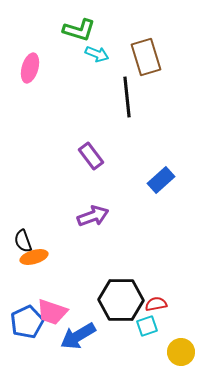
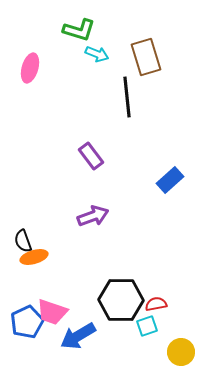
blue rectangle: moved 9 px right
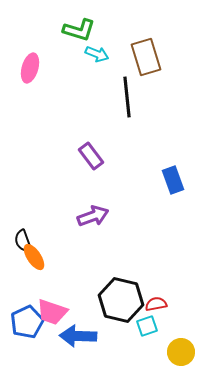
blue rectangle: moved 3 px right; rotated 68 degrees counterclockwise
orange ellipse: rotated 72 degrees clockwise
black hexagon: rotated 12 degrees clockwise
blue arrow: rotated 33 degrees clockwise
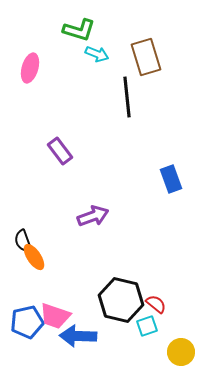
purple rectangle: moved 31 px left, 5 px up
blue rectangle: moved 2 px left, 1 px up
red semicircle: rotated 50 degrees clockwise
pink trapezoid: moved 3 px right, 4 px down
blue pentagon: rotated 12 degrees clockwise
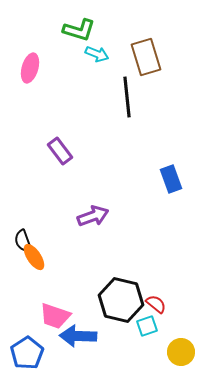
blue pentagon: moved 31 px down; rotated 20 degrees counterclockwise
